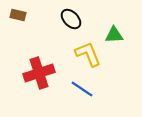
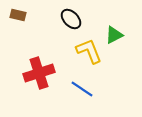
green triangle: rotated 24 degrees counterclockwise
yellow L-shape: moved 1 px right, 3 px up
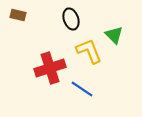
black ellipse: rotated 25 degrees clockwise
green triangle: rotated 48 degrees counterclockwise
red cross: moved 11 px right, 5 px up
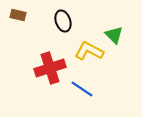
black ellipse: moved 8 px left, 2 px down
yellow L-shape: rotated 40 degrees counterclockwise
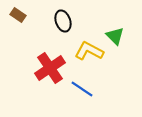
brown rectangle: rotated 21 degrees clockwise
green triangle: moved 1 px right, 1 px down
red cross: rotated 16 degrees counterclockwise
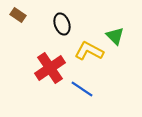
black ellipse: moved 1 px left, 3 px down
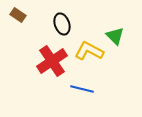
red cross: moved 2 px right, 7 px up
blue line: rotated 20 degrees counterclockwise
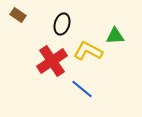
black ellipse: rotated 35 degrees clockwise
green triangle: rotated 48 degrees counterclockwise
yellow L-shape: moved 1 px left
blue line: rotated 25 degrees clockwise
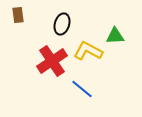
brown rectangle: rotated 49 degrees clockwise
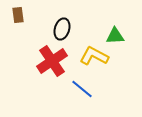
black ellipse: moved 5 px down
yellow L-shape: moved 6 px right, 5 px down
